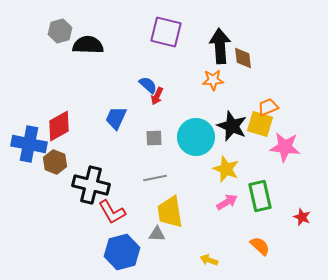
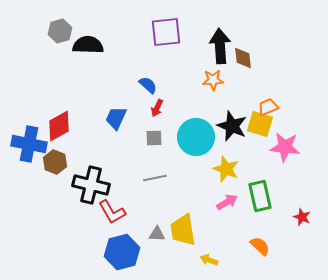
purple square: rotated 20 degrees counterclockwise
red arrow: moved 12 px down
yellow trapezoid: moved 13 px right, 18 px down
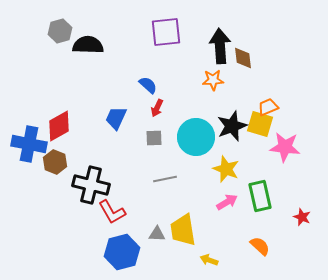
black star: rotated 28 degrees clockwise
gray line: moved 10 px right, 1 px down
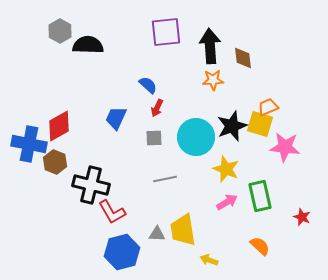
gray hexagon: rotated 15 degrees counterclockwise
black arrow: moved 10 px left
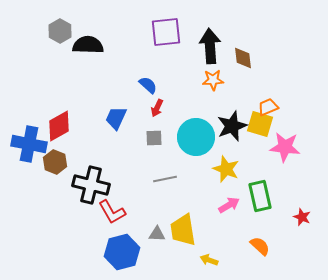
pink arrow: moved 2 px right, 3 px down
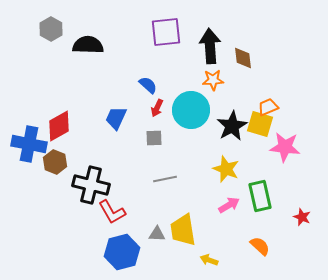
gray hexagon: moved 9 px left, 2 px up
black star: rotated 8 degrees counterclockwise
cyan circle: moved 5 px left, 27 px up
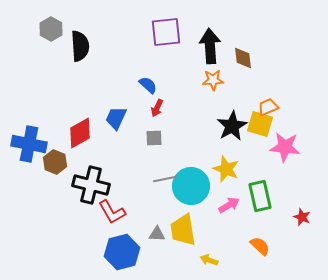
black semicircle: moved 8 px left, 1 px down; rotated 84 degrees clockwise
cyan circle: moved 76 px down
red diamond: moved 21 px right, 7 px down
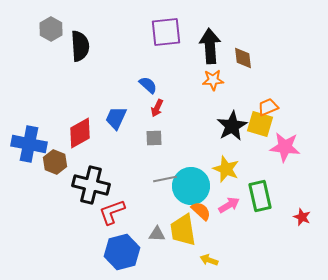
red L-shape: rotated 100 degrees clockwise
orange semicircle: moved 59 px left, 35 px up
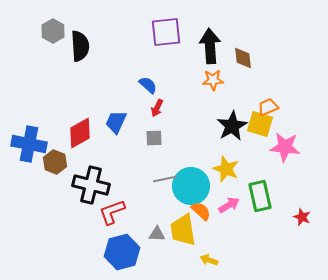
gray hexagon: moved 2 px right, 2 px down
blue trapezoid: moved 4 px down
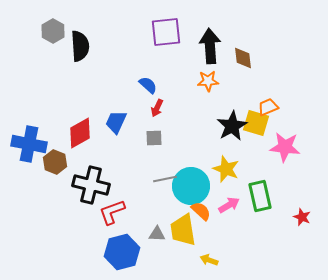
orange star: moved 5 px left, 1 px down
yellow square: moved 4 px left, 1 px up
